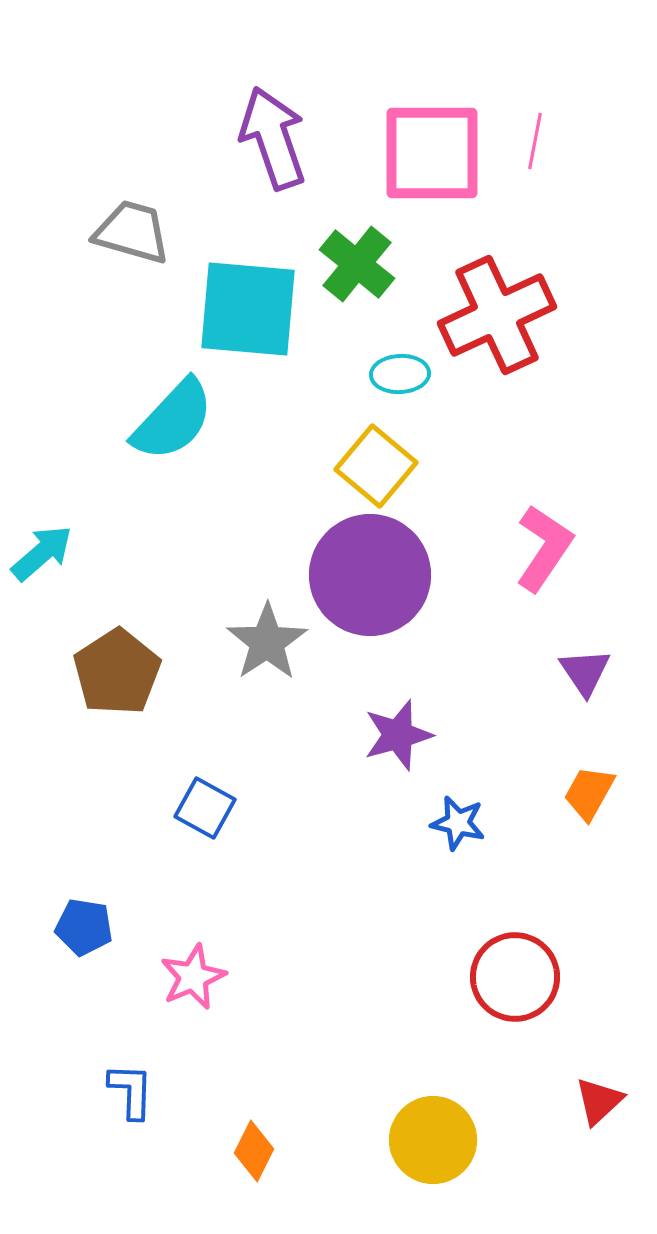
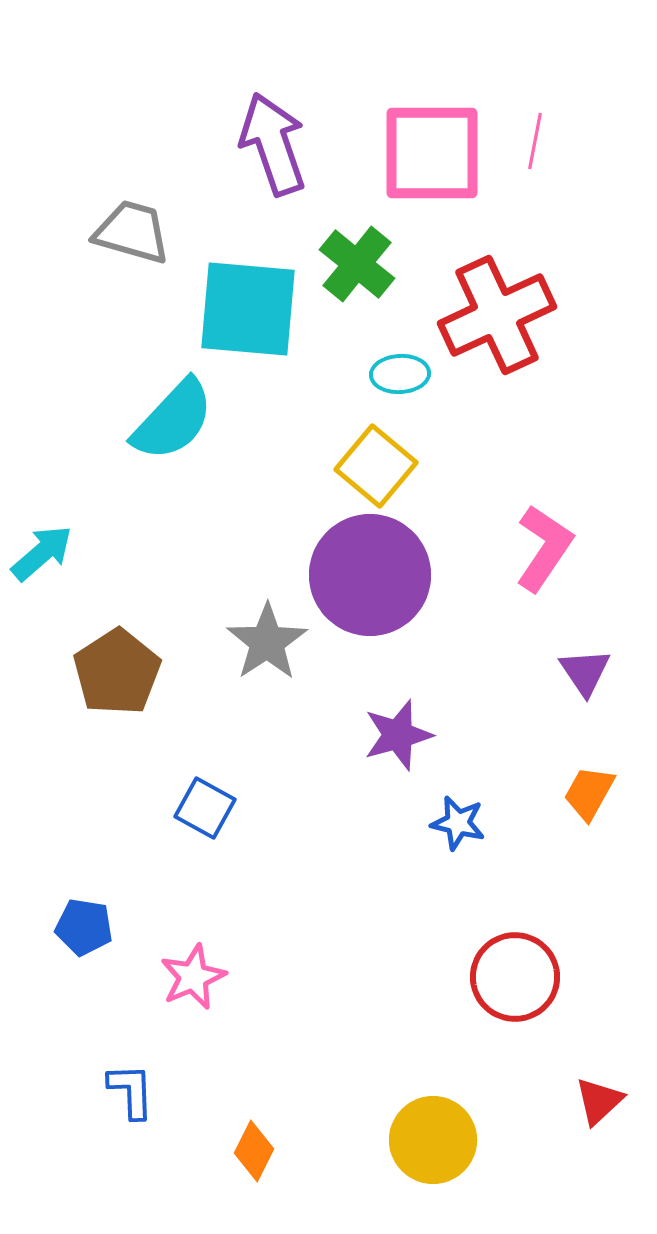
purple arrow: moved 6 px down
blue L-shape: rotated 4 degrees counterclockwise
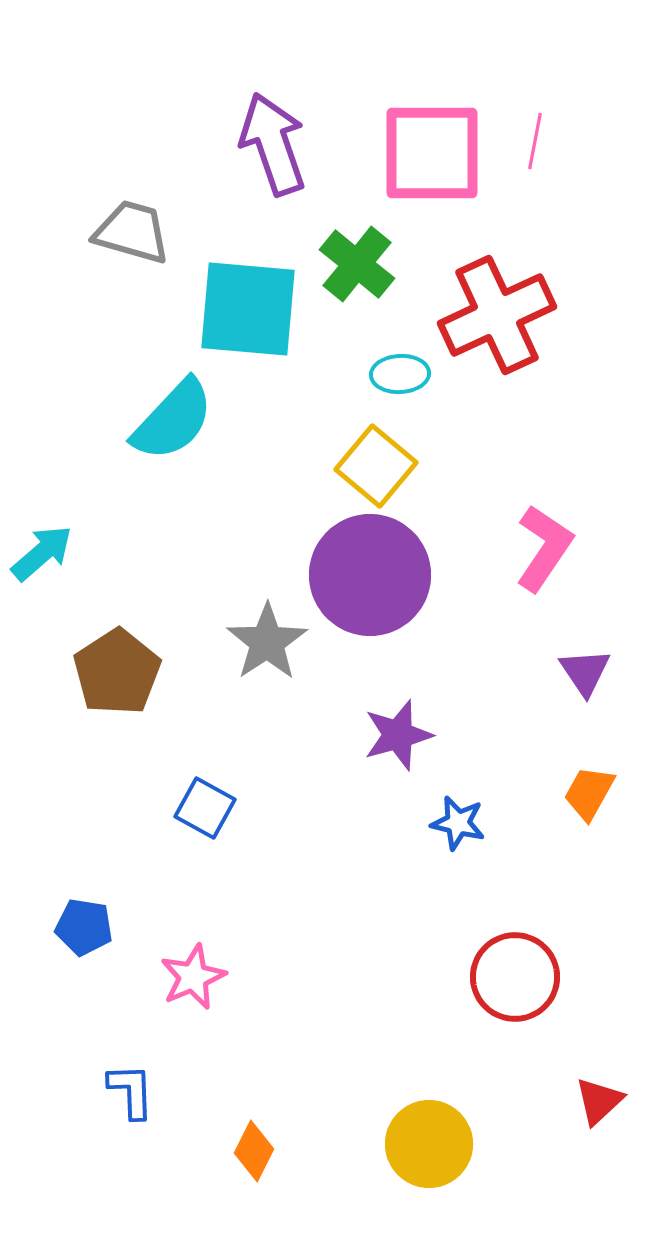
yellow circle: moved 4 px left, 4 px down
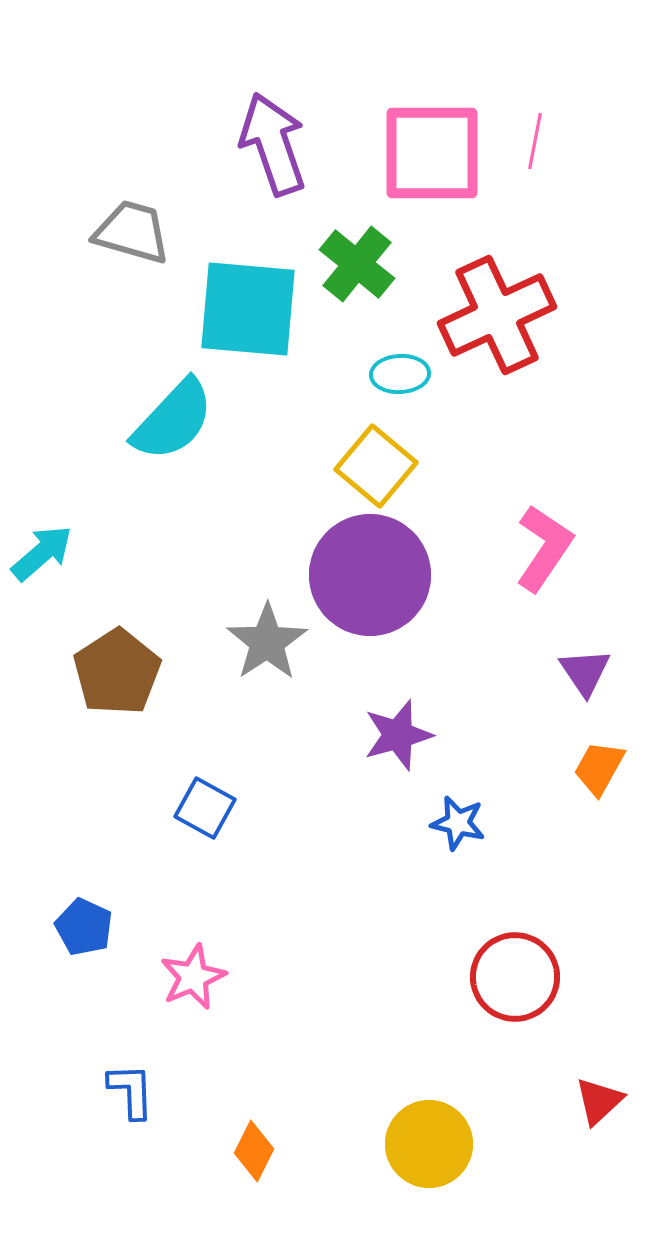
orange trapezoid: moved 10 px right, 25 px up
blue pentagon: rotated 16 degrees clockwise
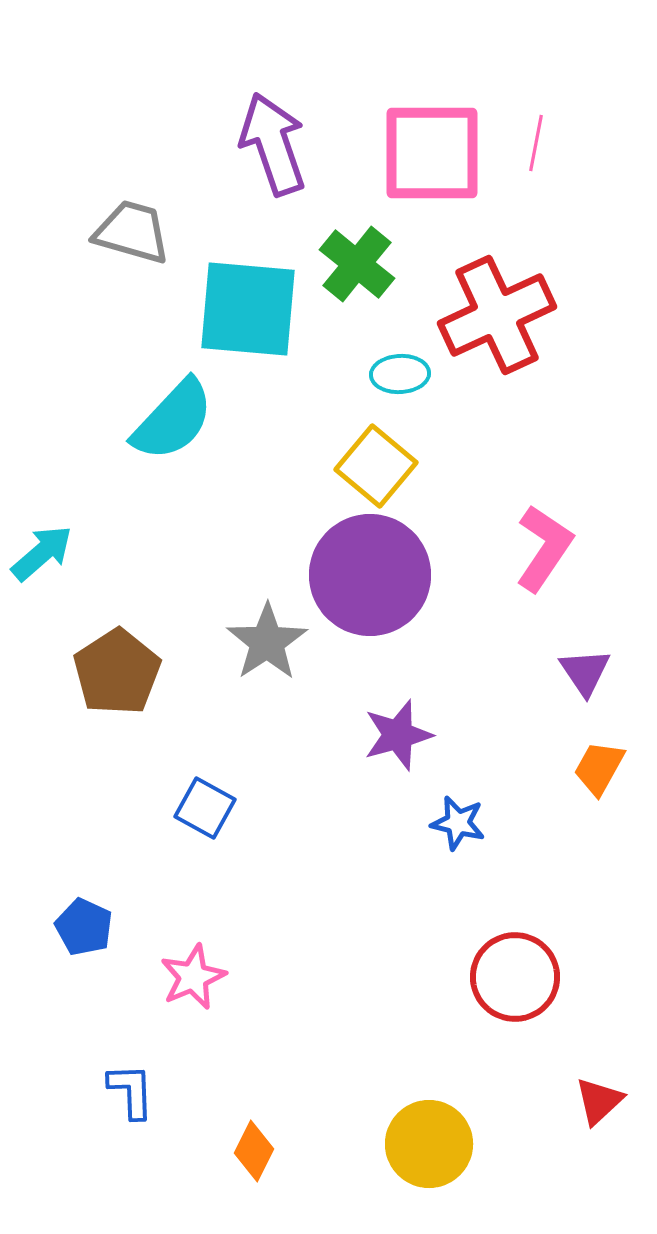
pink line: moved 1 px right, 2 px down
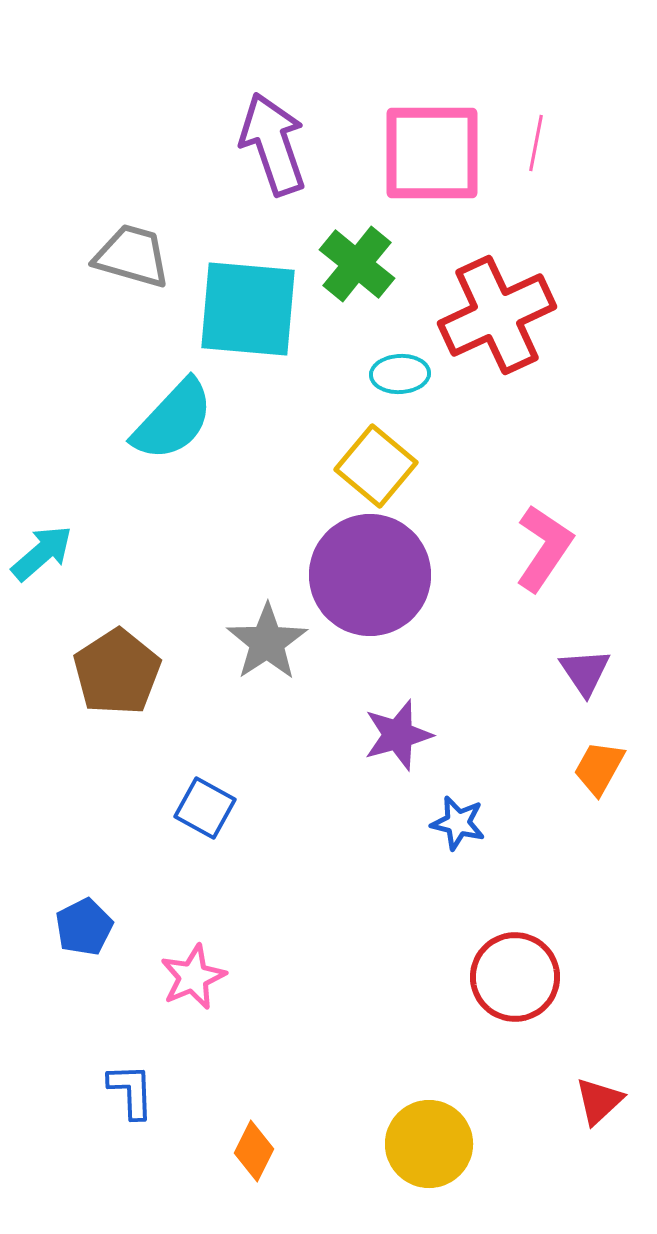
gray trapezoid: moved 24 px down
blue pentagon: rotated 20 degrees clockwise
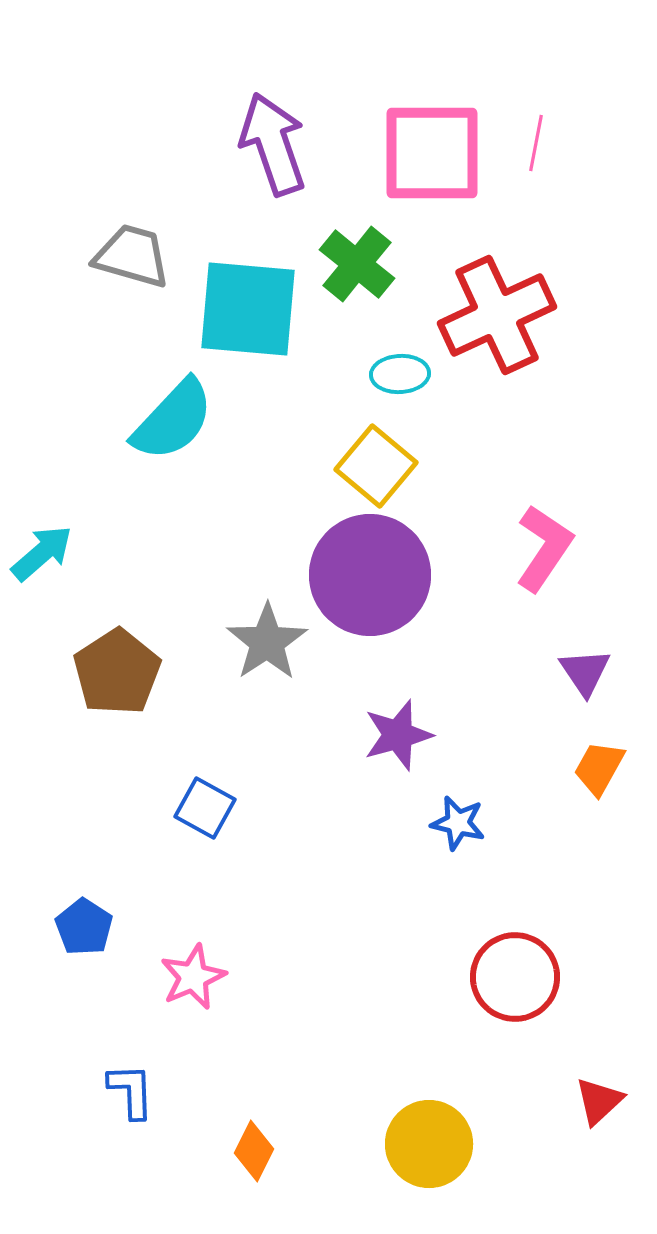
blue pentagon: rotated 12 degrees counterclockwise
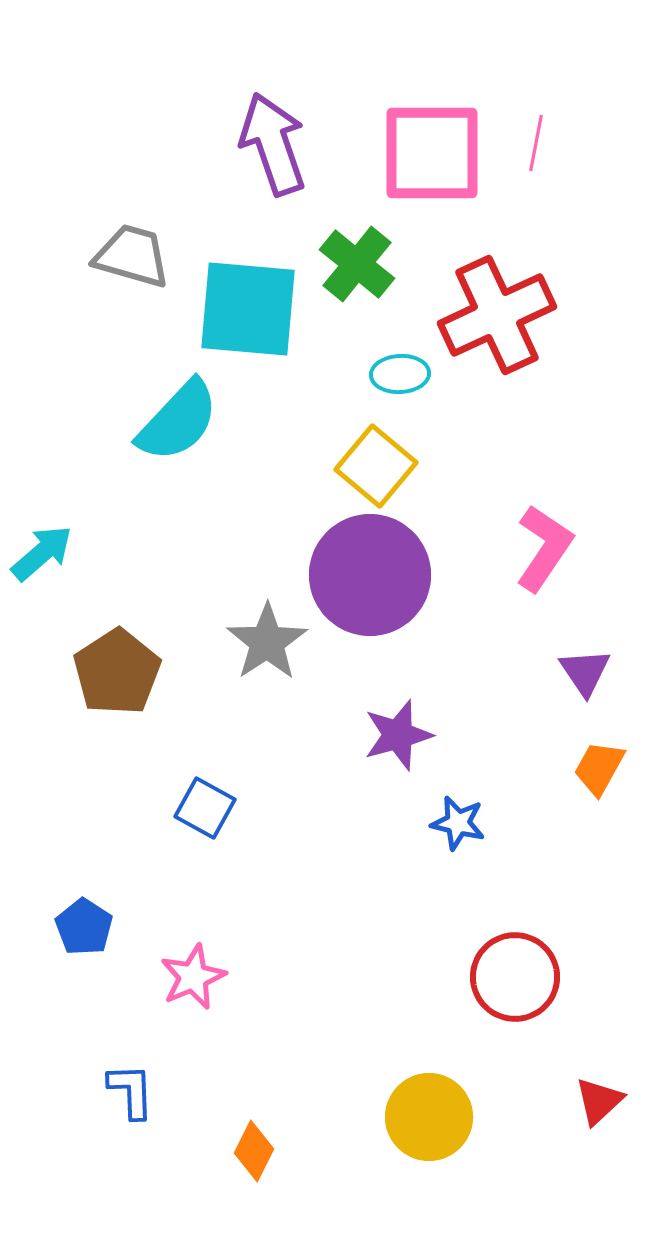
cyan semicircle: moved 5 px right, 1 px down
yellow circle: moved 27 px up
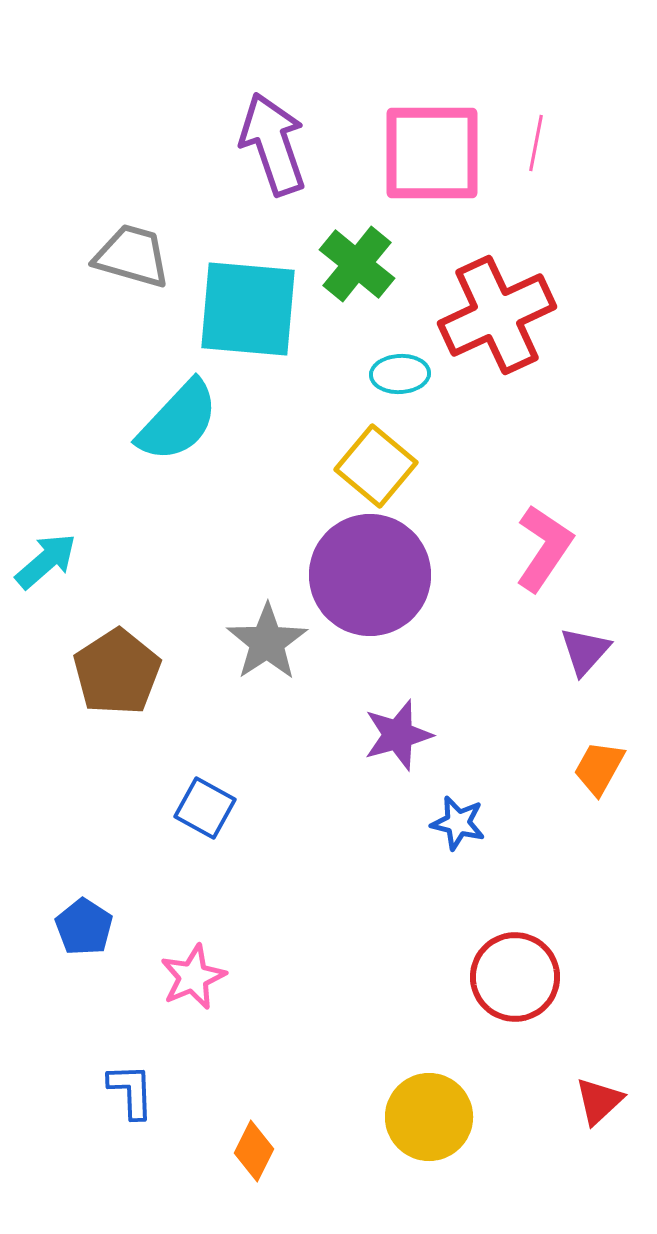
cyan arrow: moved 4 px right, 8 px down
purple triangle: moved 21 px up; rotated 16 degrees clockwise
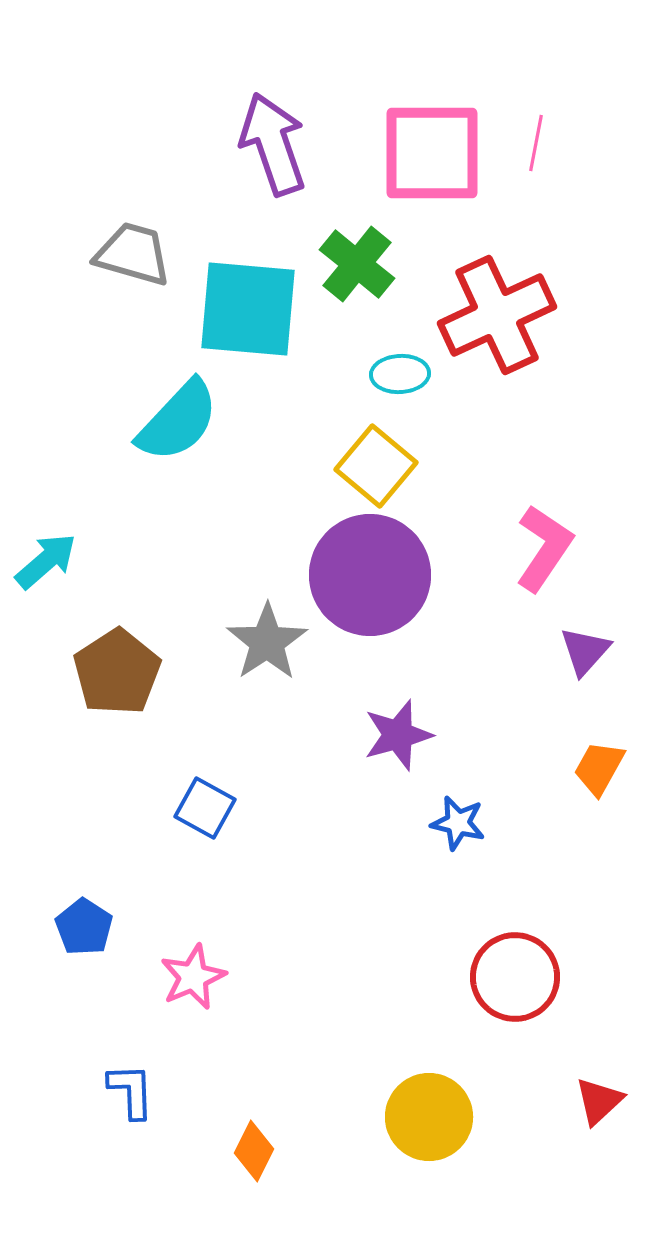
gray trapezoid: moved 1 px right, 2 px up
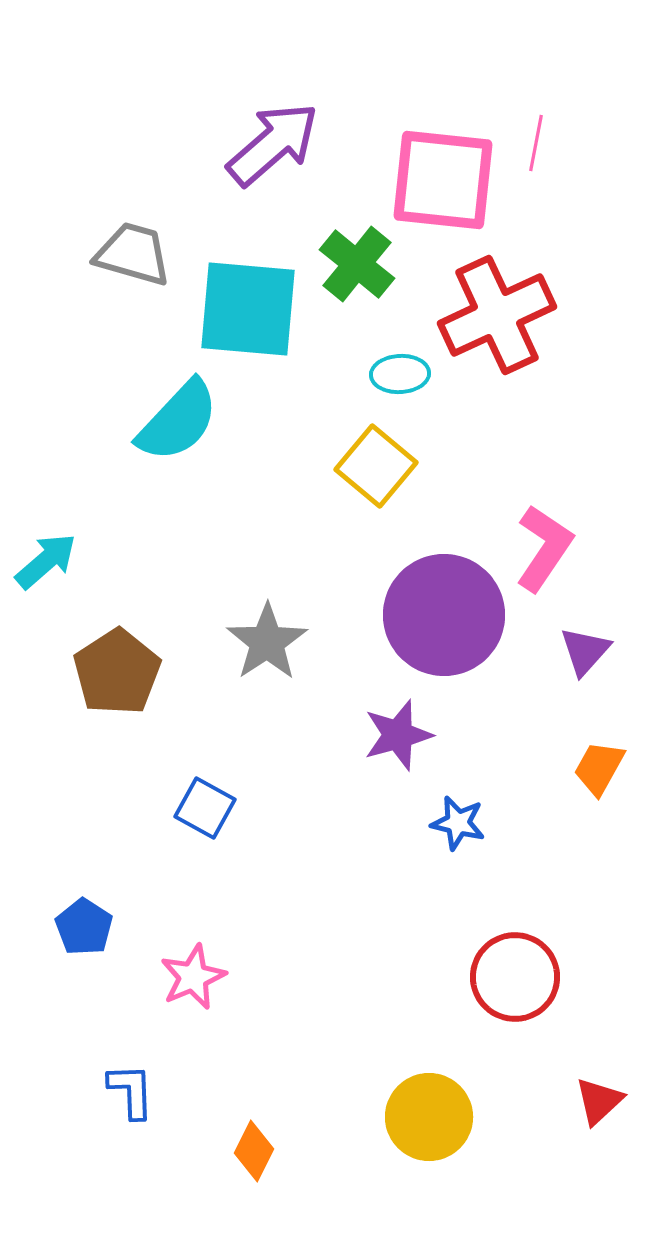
purple arrow: rotated 68 degrees clockwise
pink square: moved 11 px right, 27 px down; rotated 6 degrees clockwise
purple circle: moved 74 px right, 40 px down
